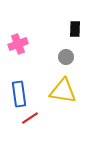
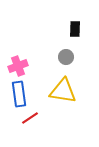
pink cross: moved 22 px down
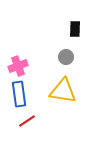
red line: moved 3 px left, 3 px down
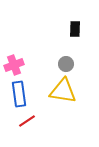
gray circle: moved 7 px down
pink cross: moved 4 px left, 1 px up
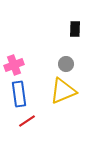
yellow triangle: rotated 32 degrees counterclockwise
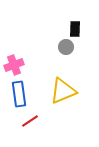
gray circle: moved 17 px up
red line: moved 3 px right
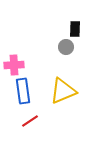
pink cross: rotated 18 degrees clockwise
blue rectangle: moved 4 px right, 3 px up
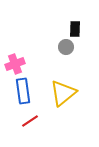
pink cross: moved 1 px right, 1 px up; rotated 18 degrees counterclockwise
yellow triangle: moved 2 px down; rotated 16 degrees counterclockwise
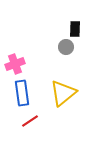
blue rectangle: moved 1 px left, 2 px down
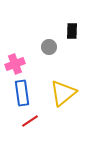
black rectangle: moved 3 px left, 2 px down
gray circle: moved 17 px left
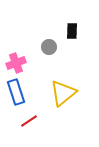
pink cross: moved 1 px right, 1 px up
blue rectangle: moved 6 px left, 1 px up; rotated 10 degrees counterclockwise
red line: moved 1 px left
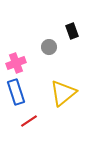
black rectangle: rotated 21 degrees counterclockwise
